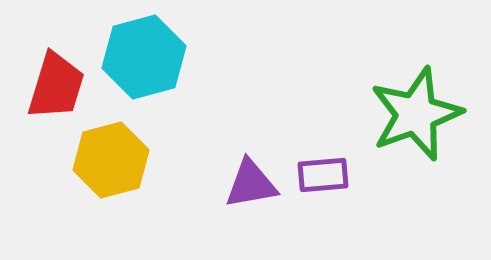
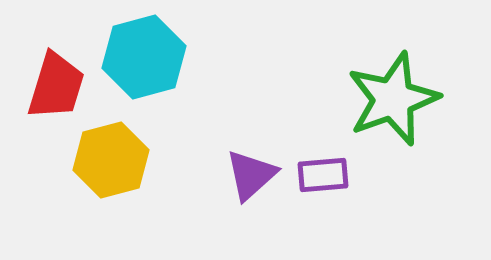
green star: moved 23 px left, 15 px up
purple triangle: moved 9 px up; rotated 32 degrees counterclockwise
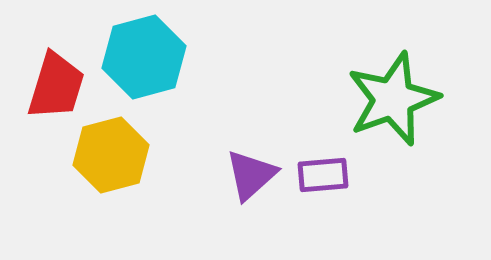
yellow hexagon: moved 5 px up
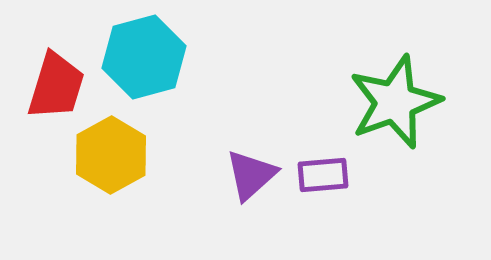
green star: moved 2 px right, 3 px down
yellow hexagon: rotated 14 degrees counterclockwise
